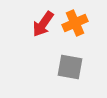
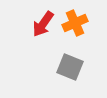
gray square: rotated 12 degrees clockwise
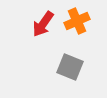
orange cross: moved 2 px right, 2 px up
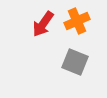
gray square: moved 5 px right, 5 px up
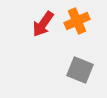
gray square: moved 5 px right, 8 px down
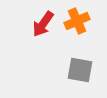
gray square: rotated 12 degrees counterclockwise
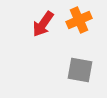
orange cross: moved 2 px right, 1 px up
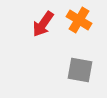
orange cross: rotated 35 degrees counterclockwise
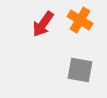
orange cross: moved 1 px right
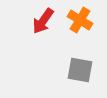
red arrow: moved 3 px up
